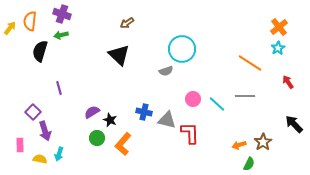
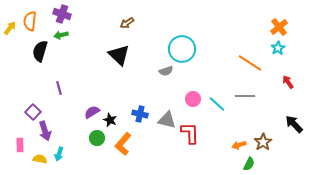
blue cross: moved 4 px left, 2 px down
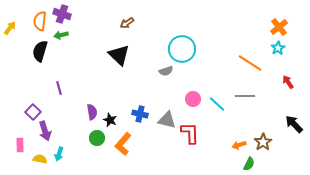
orange semicircle: moved 10 px right
purple semicircle: rotated 112 degrees clockwise
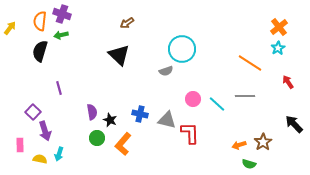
green semicircle: rotated 80 degrees clockwise
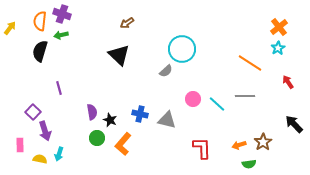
gray semicircle: rotated 24 degrees counterclockwise
red L-shape: moved 12 px right, 15 px down
green semicircle: rotated 24 degrees counterclockwise
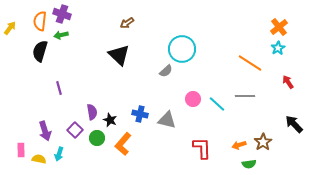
purple square: moved 42 px right, 18 px down
pink rectangle: moved 1 px right, 5 px down
yellow semicircle: moved 1 px left
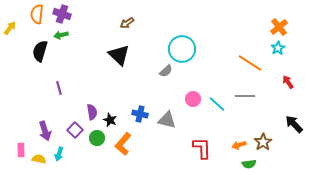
orange semicircle: moved 3 px left, 7 px up
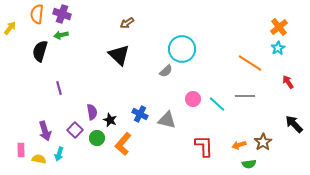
blue cross: rotated 14 degrees clockwise
red L-shape: moved 2 px right, 2 px up
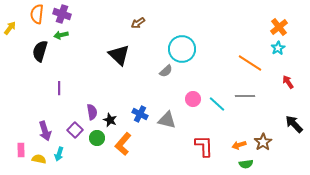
brown arrow: moved 11 px right
purple line: rotated 16 degrees clockwise
green semicircle: moved 3 px left
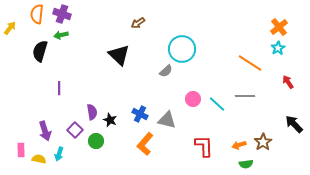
green circle: moved 1 px left, 3 px down
orange L-shape: moved 22 px right
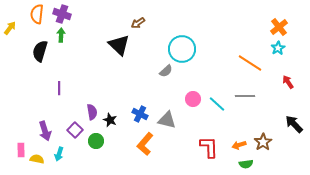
green arrow: rotated 104 degrees clockwise
black triangle: moved 10 px up
red L-shape: moved 5 px right, 1 px down
yellow semicircle: moved 2 px left
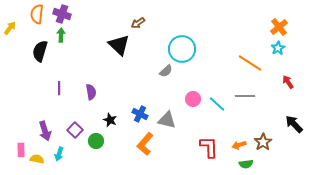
purple semicircle: moved 1 px left, 20 px up
